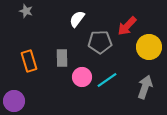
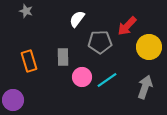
gray rectangle: moved 1 px right, 1 px up
purple circle: moved 1 px left, 1 px up
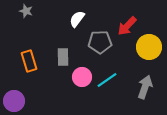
purple circle: moved 1 px right, 1 px down
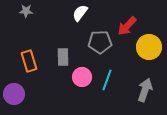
gray star: rotated 16 degrees counterclockwise
white semicircle: moved 3 px right, 6 px up
cyan line: rotated 35 degrees counterclockwise
gray arrow: moved 3 px down
purple circle: moved 7 px up
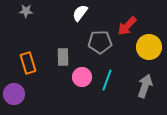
orange rectangle: moved 1 px left, 2 px down
gray arrow: moved 4 px up
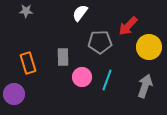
red arrow: moved 1 px right
